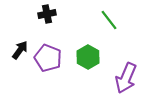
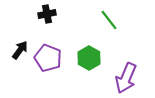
green hexagon: moved 1 px right, 1 px down
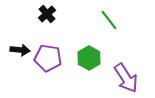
black cross: rotated 30 degrees counterclockwise
black arrow: rotated 60 degrees clockwise
purple pentagon: rotated 12 degrees counterclockwise
purple arrow: rotated 56 degrees counterclockwise
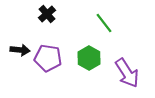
green line: moved 5 px left, 3 px down
purple arrow: moved 1 px right, 5 px up
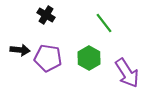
black cross: moved 1 px left, 1 px down; rotated 18 degrees counterclockwise
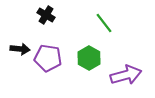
black arrow: moved 1 px up
purple arrow: moved 1 px left, 2 px down; rotated 72 degrees counterclockwise
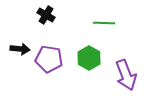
green line: rotated 50 degrees counterclockwise
purple pentagon: moved 1 px right, 1 px down
purple arrow: rotated 84 degrees clockwise
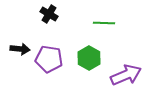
black cross: moved 3 px right, 1 px up
purple arrow: rotated 92 degrees counterclockwise
